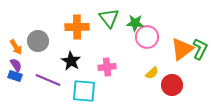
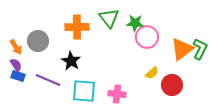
pink cross: moved 10 px right, 27 px down; rotated 12 degrees clockwise
blue rectangle: moved 3 px right
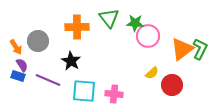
pink circle: moved 1 px right, 1 px up
purple semicircle: moved 6 px right
pink cross: moved 3 px left
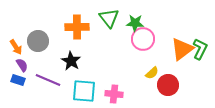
pink circle: moved 5 px left, 3 px down
blue rectangle: moved 4 px down
red circle: moved 4 px left
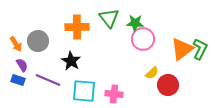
orange arrow: moved 3 px up
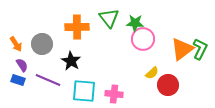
gray circle: moved 4 px right, 3 px down
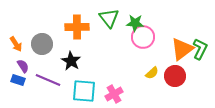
pink circle: moved 2 px up
purple semicircle: moved 1 px right, 1 px down
red circle: moved 7 px right, 9 px up
pink cross: rotated 36 degrees counterclockwise
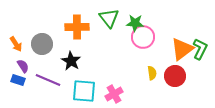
yellow semicircle: rotated 56 degrees counterclockwise
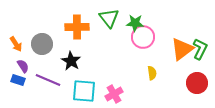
red circle: moved 22 px right, 7 px down
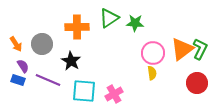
green triangle: rotated 35 degrees clockwise
pink circle: moved 10 px right, 16 px down
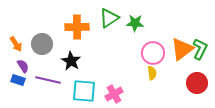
purple line: rotated 10 degrees counterclockwise
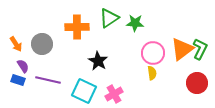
black star: moved 27 px right
cyan square: rotated 20 degrees clockwise
